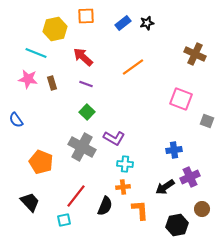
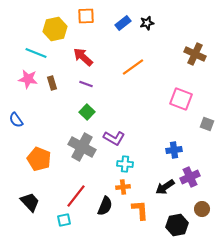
gray square: moved 3 px down
orange pentagon: moved 2 px left, 3 px up
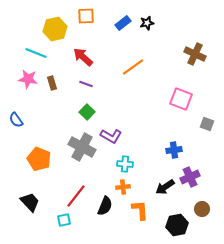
purple L-shape: moved 3 px left, 2 px up
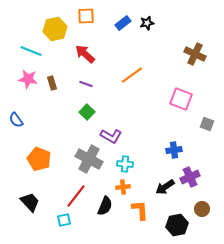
cyan line: moved 5 px left, 2 px up
red arrow: moved 2 px right, 3 px up
orange line: moved 1 px left, 8 px down
gray cross: moved 7 px right, 12 px down
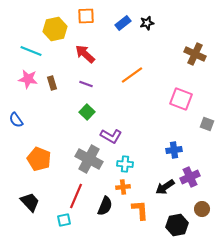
red line: rotated 15 degrees counterclockwise
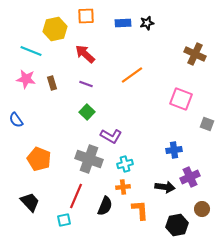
blue rectangle: rotated 35 degrees clockwise
pink star: moved 2 px left
gray cross: rotated 8 degrees counterclockwise
cyan cross: rotated 21 degrees counterclockwise
black arrow: rotated 138 degrees counterclockwise
